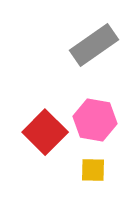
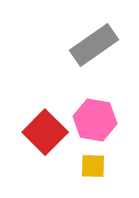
yellow square: moved 4 px up
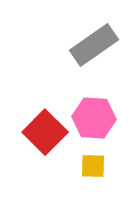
pink hexagon: moved 1 px left, 2 px up; rotated 6 degrees counterclockwise
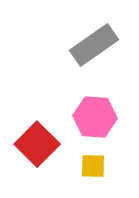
pink hexagon: moved 1 px right, 1 px up
red square: moved 8 px left, 12 px down
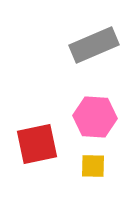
gray rectangle: rotated 12 degrees clockwise
red square: rotated 33 degrees clockwise
